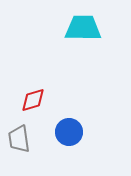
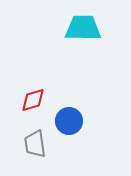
blue circle: moved 11 px up
gray trapezoid: moved 16 px right, 5 px down
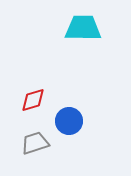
gray trapezoid: moved 1 px up; rotated 80 degrees clockwise
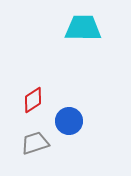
red diamond: rotated 16 degrees counterclockwise
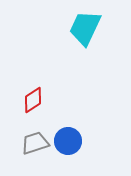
cyan trapezoid: moved 2 px right; rotated 66 degrees counterclockwise
blue circle: moved 1 px left, 20 px down
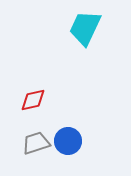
red diamond: rotated 20 degrees clockwise
gray trapezoid: moved 1 px right
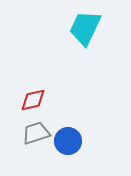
gray trapezoid: moved 10 px up
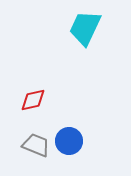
gray trapezoid: moved 12 px down; rotated 40 degrees clockwise
blue circle: moved 1 px right
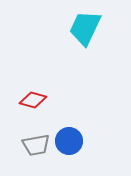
red diamond: rotated 28 degrees clockwise
gray trapezoid: rotated 148 degrees clockwise
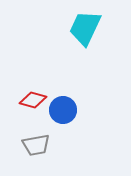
blue circle: moved 6 px left, 31 px up
